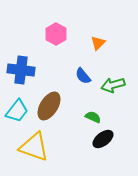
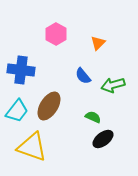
yellow triangle: moved 2 px left
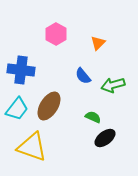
cyan trapezoid: moved 2 px up
black ellipse: moved 2 px right, 1 px up
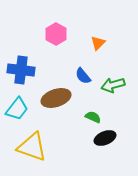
brown ellipse: moved 7 px right, 8 px up; rotated 40 degrees clockwise
black ellipse: rotated 15 degrees clockwise
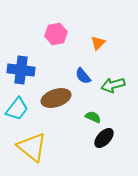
pink hexagon: rotated 20 degrees clockwise
black ellipse: moved 1 px left; rotated 25 degrees counterclockwise
yellow triangle: rotated 20 degrees clockwise
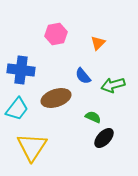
yellow triangle: rotated 24 degrees clockwise
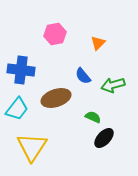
pink hexagon: moved 1 px left
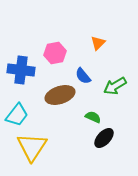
pink hexagon: moved 19 px down
green arrow: moved 2 px right, 1 px down; rotated 15 degrees counterclockwise
brown ellipse: moved 4 px right, 3 px up
cyan trapezoid: moved 6 px down
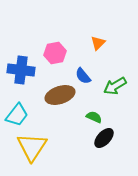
green semicircle: moved 1 px right
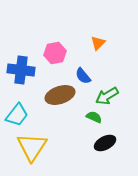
green arrow: moved 8 px left, 10 px down
black ellipse: moved 1 px right, 5 px down; rotated 20 degrees clockwise
